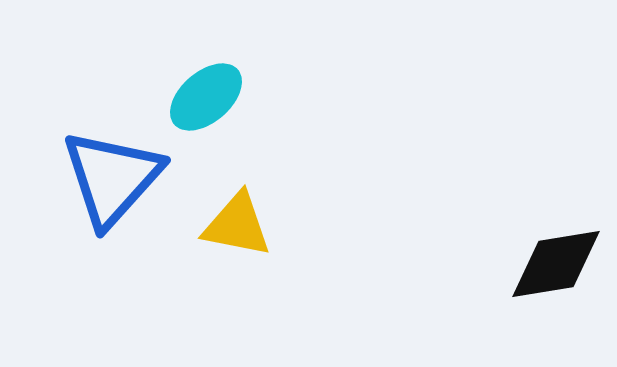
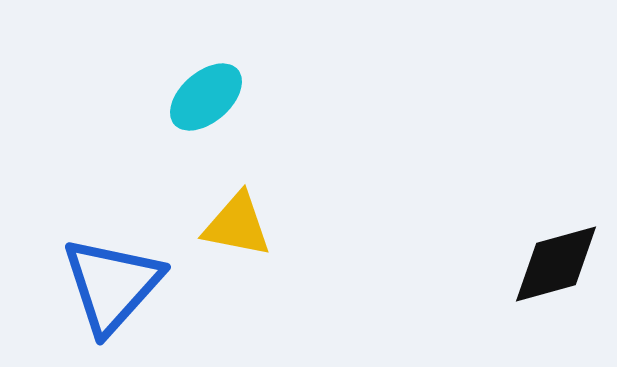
blue triangle: moved 107 px down
black diamond: rotated 6 degrees counterclockwise
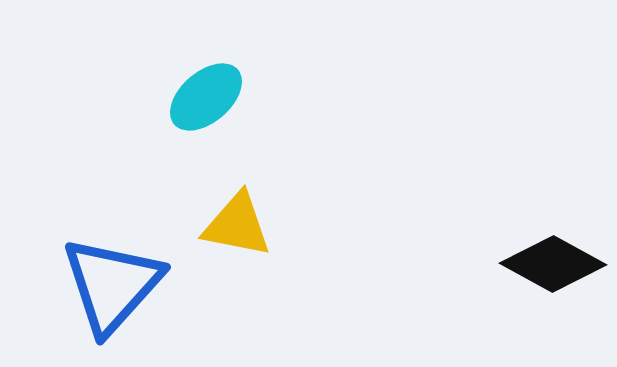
black diamond: moved 3 px left; rotated 44 degrees clockwise
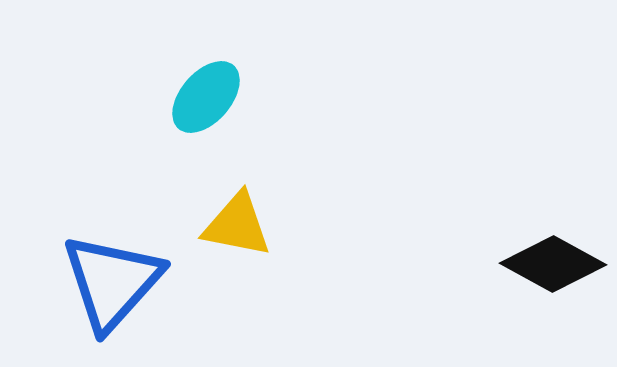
cyan ellipse: rotated 8 degrees counterclockwise
blue triangle: moved 3 px up
